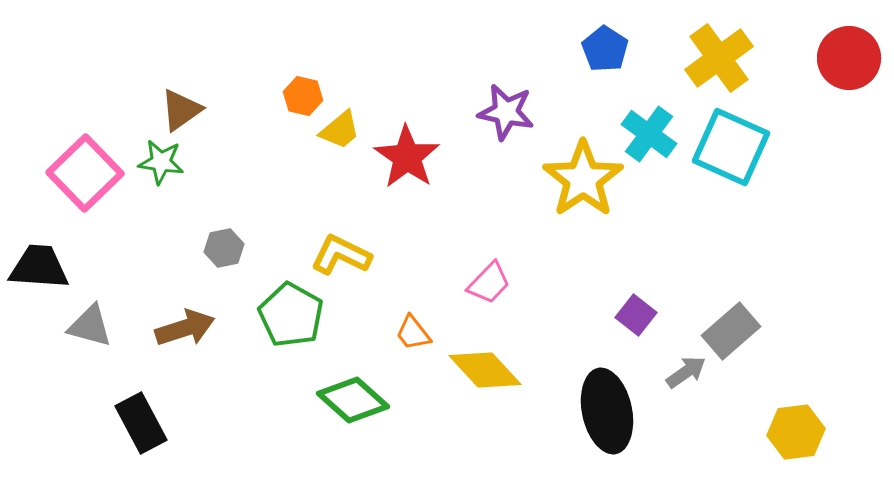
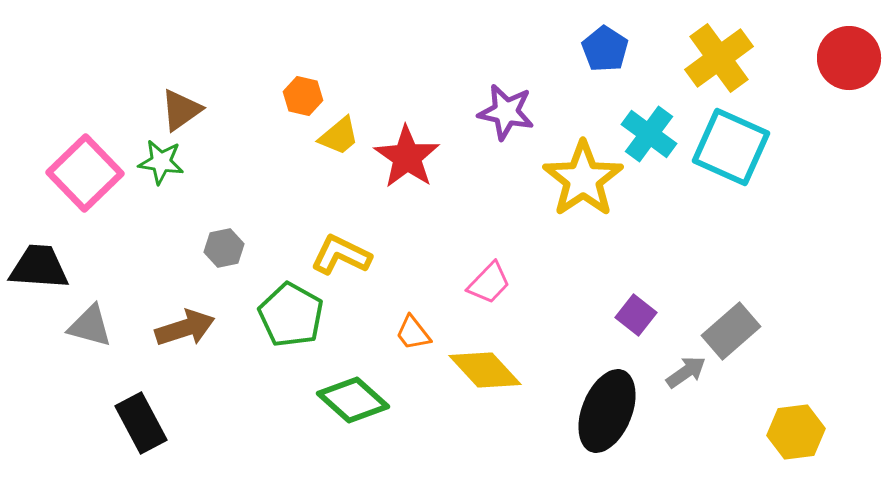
yellow trapezoid: moved 1 px left, 6 px down
black ellipse: rotated 34 degrees clockwise
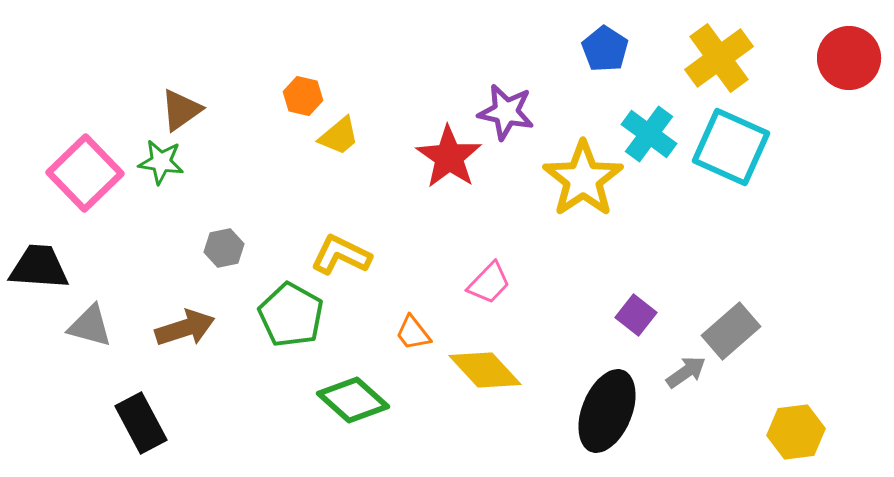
red star: moved 42 px right
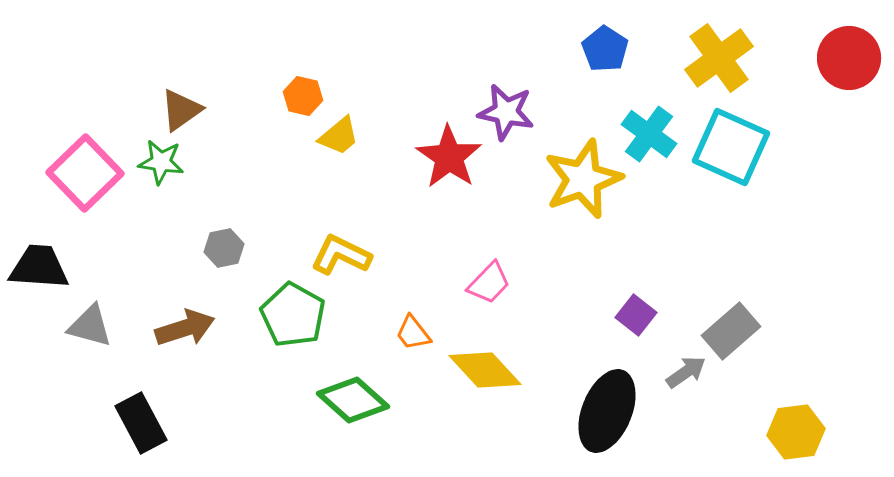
yellow star: rotated 14 degrees clockwise
green pentagon: moved 2 px right
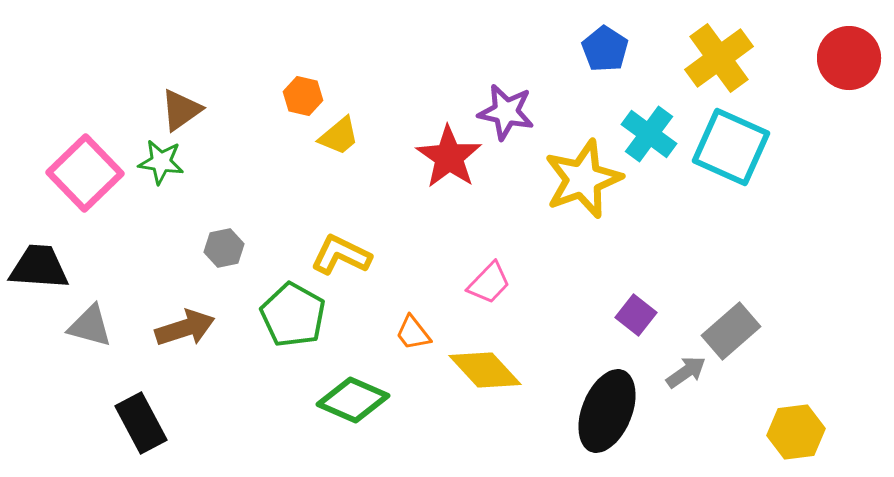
green diamond: rotated 18 degrees counterclockwise
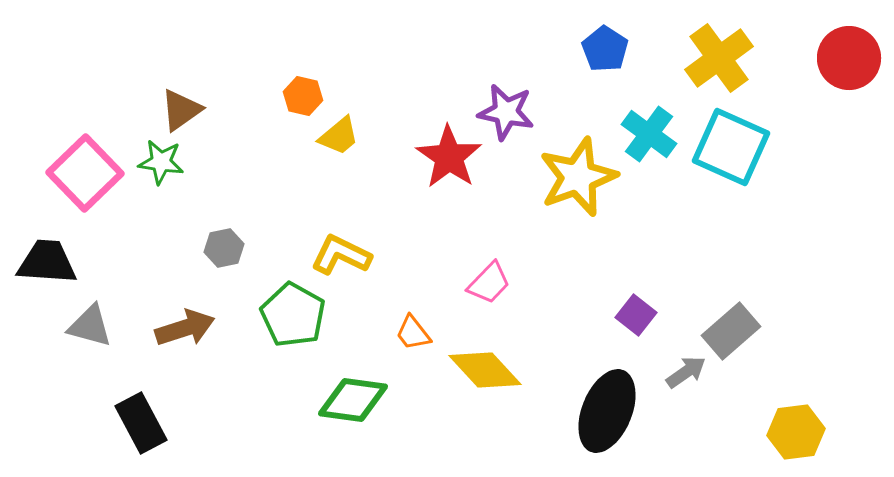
yellow star: moved 5 px left, 2 px up
black trapezoid: moved 8 px right, 5 px up
green diamond: rotated 16 degrees counterclockwise
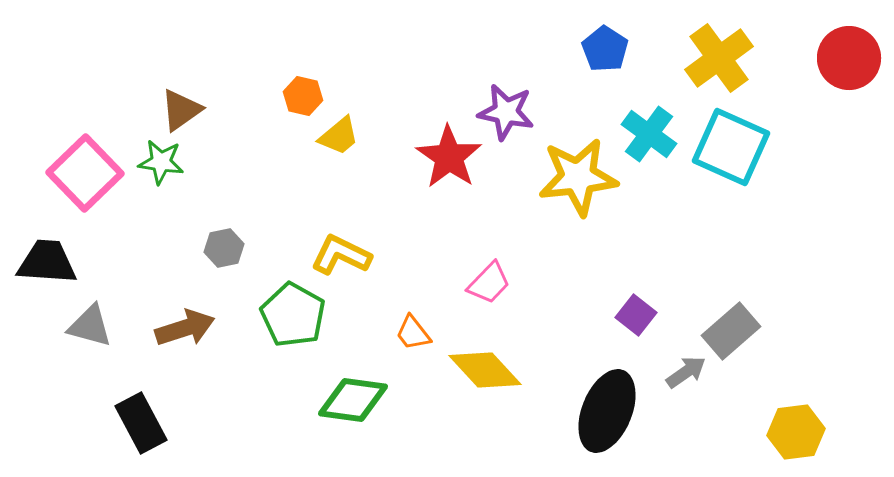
yellow star: rotated 14 degrees clockwise
